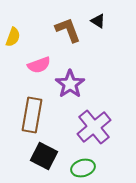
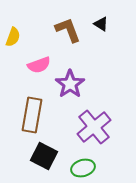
black triangle: moved 3 px right, 3 px down
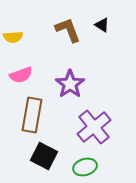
black triangle: moved 1 px right, 1 px down
yellow semicircle: rotated 66 degrees clockwise
pink semicircle: moved 18 px left, 10 px down
green ellipse: moved 2 px right, 1 px up
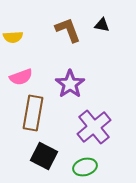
black triangle: rotated 21 degrees counterclockwise
pink semicircle: moved 2 px down
brown rectangle: moved 1 px right, 2 px up
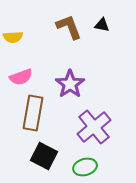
brown L-shape: moved 1 px right, 3 px up
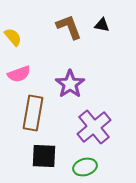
yellow semicircle: rotated 126 degrees counterclockwise
pink semicircle: moved 2 px left, 3 px up
black square: rotated 24 degrees counterclockwise
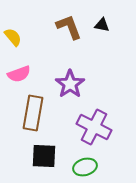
purple cross: rotated 24 degrees counterclockwise
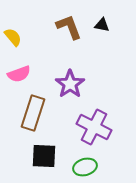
brown rectangle: rotated 8 degrees clockwise
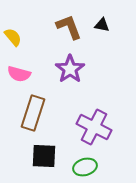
pink semicircle: rotated 35 degrees clockwise
purple star: moved 15 px up
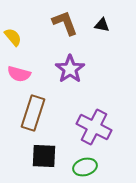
brown L-shape: moved 4 px left, 4 px up
